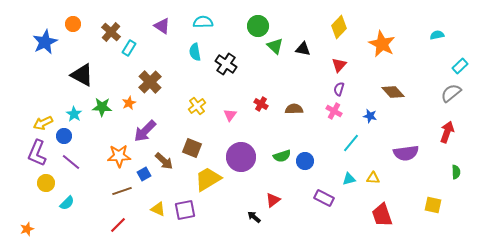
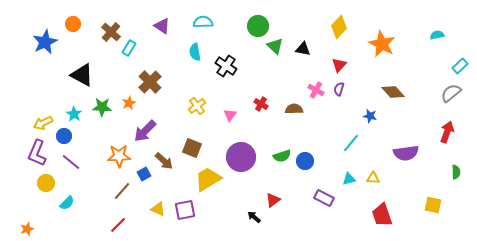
black cross at (226, 64): moved 2 px down
pink cross at (334, 111): moved 18 px left, 21 px up
brown line at (122, 191): rotated 30 degrees counterclockwise
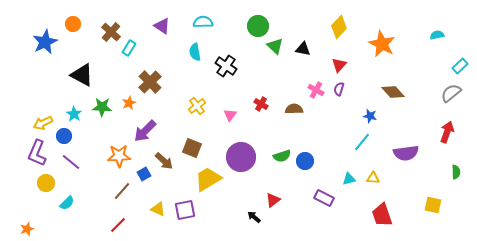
cyan line at (351, 143): moved 11 px right, 1 px up
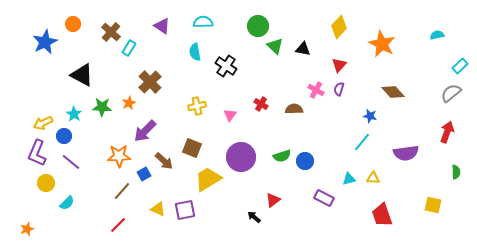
yellow cross at (197, 106): rotated 24 degrees clockwise
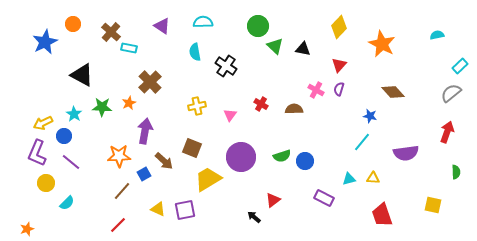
cyan rectangle at (129, 48): rotated 70 degrees clockwise
purple arrow at (145, 131): rotated 145 degrees clockwise
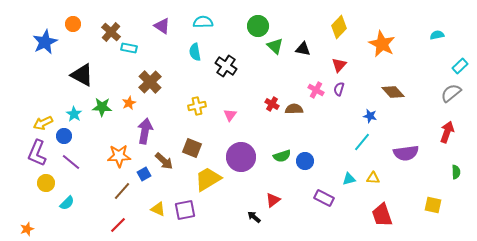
red cross at (261, 104): moved 11 px right
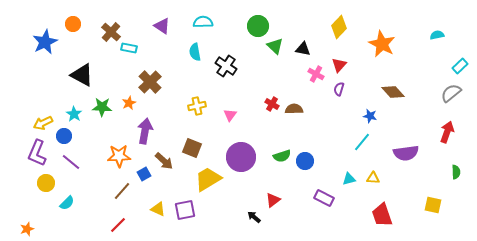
pink cross at (316, 90): moved 16 px up
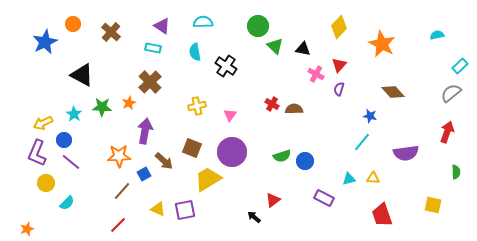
cyan rectangle at (129, 48): moved 24 px right
blue circle at (64, 136): moved 4 px down
purple circle at (241, 157): moved 9 px left, 5 px up
